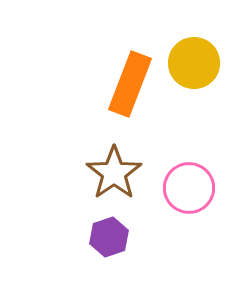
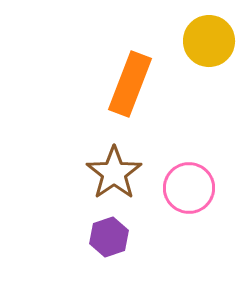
yellow circle: moved 15 px right, 22 px up
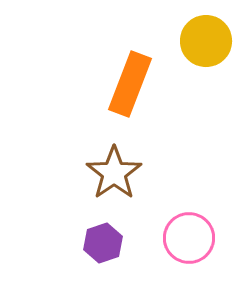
yellow circle: moved 3 px left
pink circle: moved 50 px down
purple hexagon: moved 6 px left, 6 px down
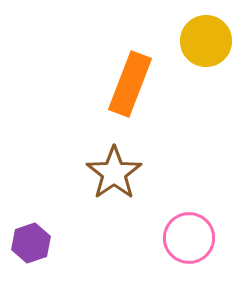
purple hexagon: moved 72 px left
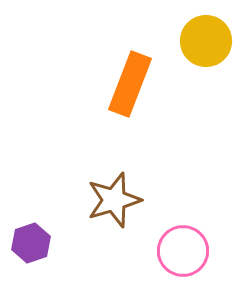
brown star: moved 27 px down; rotated 18 degrees clockwise
pink circle: moved 6 px left, 13 px down
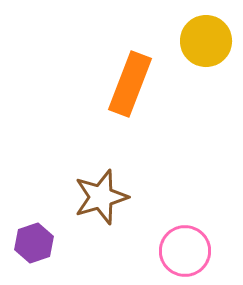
brown star: moved 13 px left, 3 px up
purple hexagon: moved 3 px right
pink circle: moved 2 px right
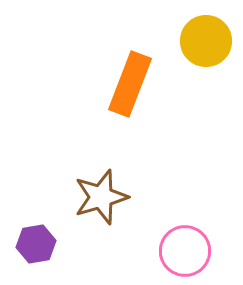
purple hexagon: moved 2 px right, 1 px down; rotated 9 degrees clockwise
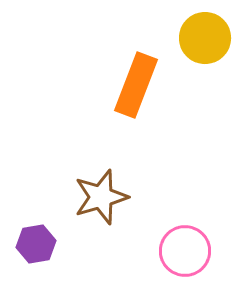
yellow circle: moved 1 px left, 3 px up
orange rectangle: moved 6 px right, 1 px down
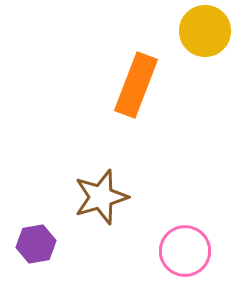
yellow circle: moved 7 px up
